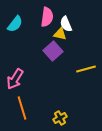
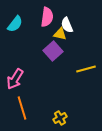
white semicircle: moved 1 px right, 1 px down
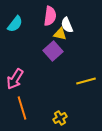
pink semicircle: moved 3 px right, 1 px up
yellow line: moved 12 px down
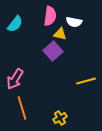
white semicircle: moved 7 px right, 3 px up; rotated 56 degrees counterclockwise
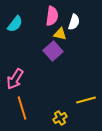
pink semicircle: moved 2 px right
white semicircle: rotated 84 degrees counterclockwise
yellow line: moved 19 px down
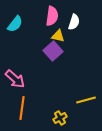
yellow triangle: moved 2 px left, 2 px down
pink arrow: rotated 80 degrees counterclockwise
orange line: rotated 25 degrees clockwise
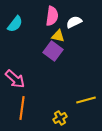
white semicircle: rotated 133 degrees counterclockwise
purple square: rotated 12 degrees counterclockwise
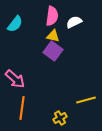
yellow triangle: moved 5 px left
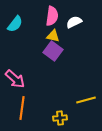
yellow cross: rotated 24 degrees clockwise
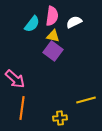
cyan semicircle: moved 17 px right
